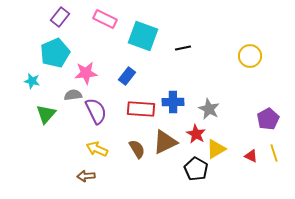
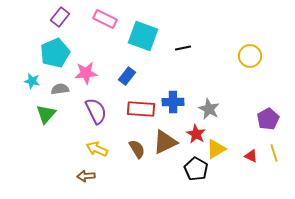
gray semicircle: moved 13 px left, 6 px up
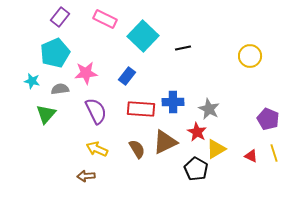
cyan square: rotated 24 degrees clockwise
purple pentagon: rotated 20 degrees counterclockwise
red star: moved 1 px right, 2 px up
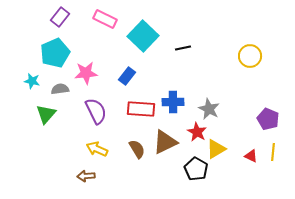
yellow line: moved 1 px left, 1 px up; rotated 24 degrees clockwise
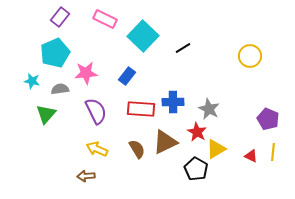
black line: rotated 21 degrees counterclockwise
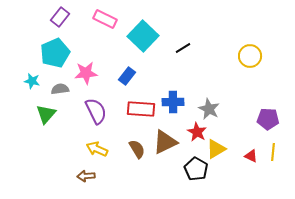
purple pentagon: rotated 20 degrees counterclockwise
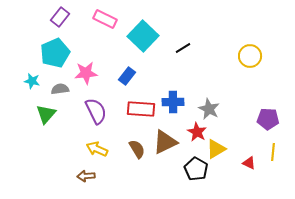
red triangle: moved 2 px left, 7 px down
